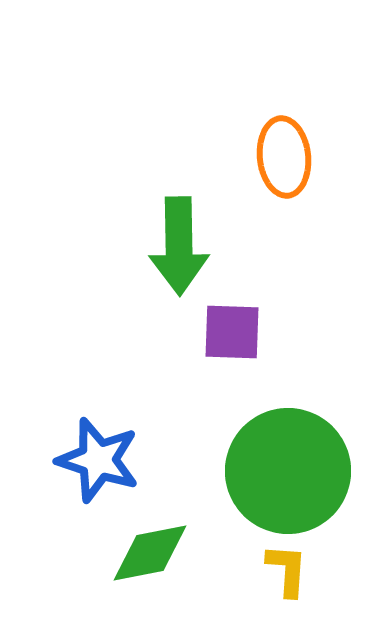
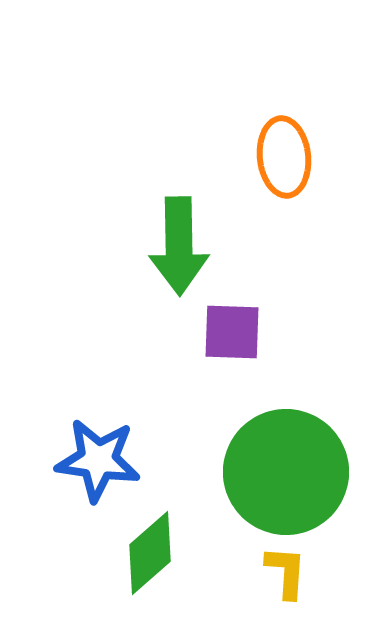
blue star: rotated 10 degrees counterclockwise
green circle: moved 2 px left, 1 px down
green diamond: rotated 30 degrees counterclockwise
yellow L-shape: moved 1 px left, 2 px down
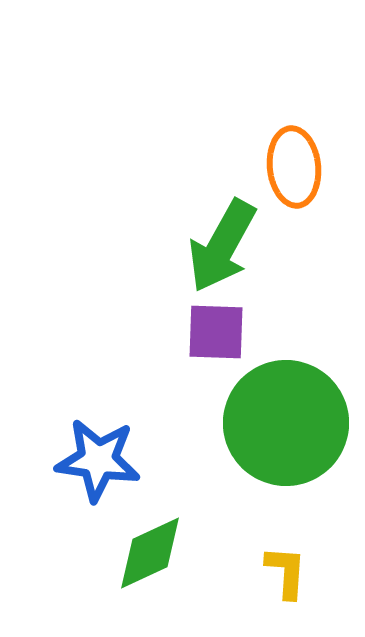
orange ellipse: moved 10 px right, 10 px down
green arrow: moved 43 px right; rotated 30 degrees clockwise
purple square: moved 16 px left
green circle: moved 49 px up
green diamond: rotated 16 degrees clockwise
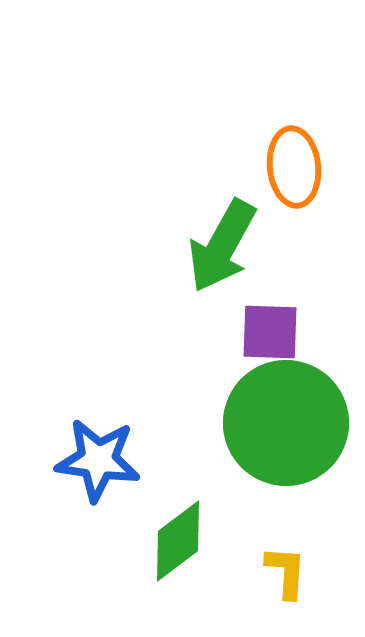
purple square: moved 54 px right
green diamond: moved 28 px right, 12 px up; rotated 12 degrees counterclockwise
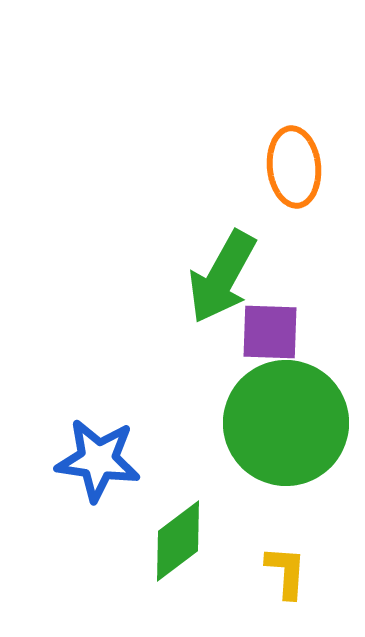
green arrow: moved 31 px down
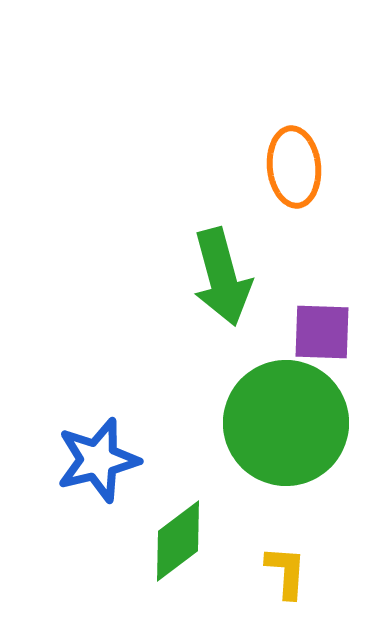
green arrow: rotated 44 degrees counterclockwise
purple square: moved 52 px right
blue star: rotated 22 degrees counterclockwise
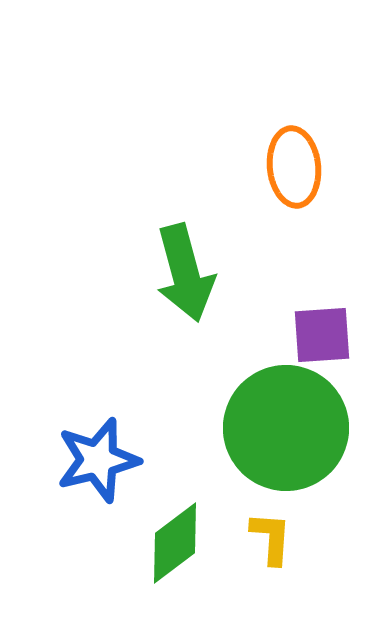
green arrow: moved 37 px left, 4 px up
purple square: moved 3 px down; rotated 6 degrees counterclockwise
green circle: moved 5 px down
green diamond: moved 3 px left, 2 px down
yellow L-shape: moved 15 px left, 34 px up
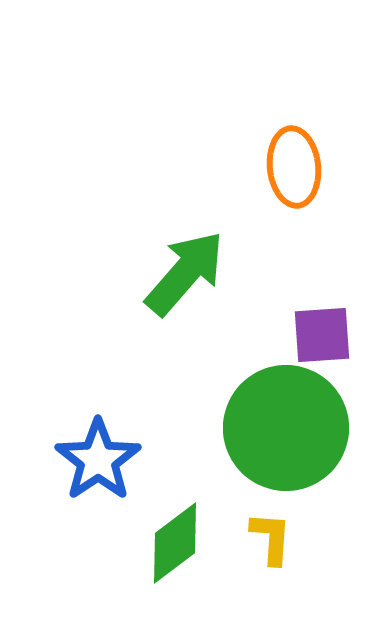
green arrow: rotated 124 degrees counterclockwise
blue star: rotated 20 degrees counterclockwise
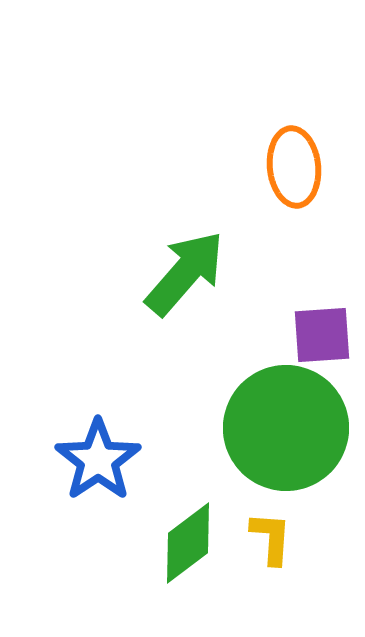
green diamond: moved 13 px right
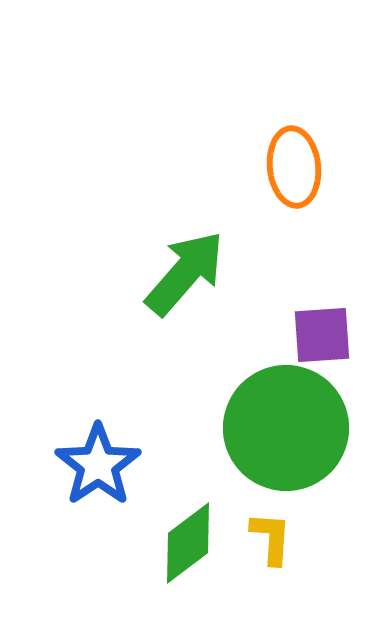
blue star: moved 5 px down
